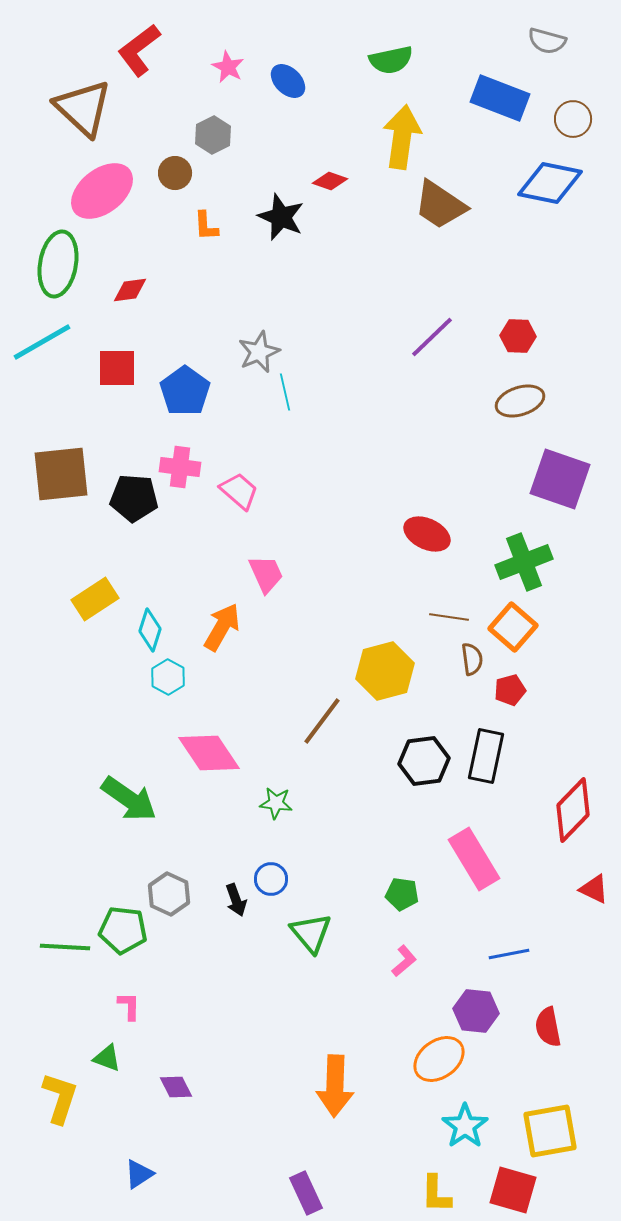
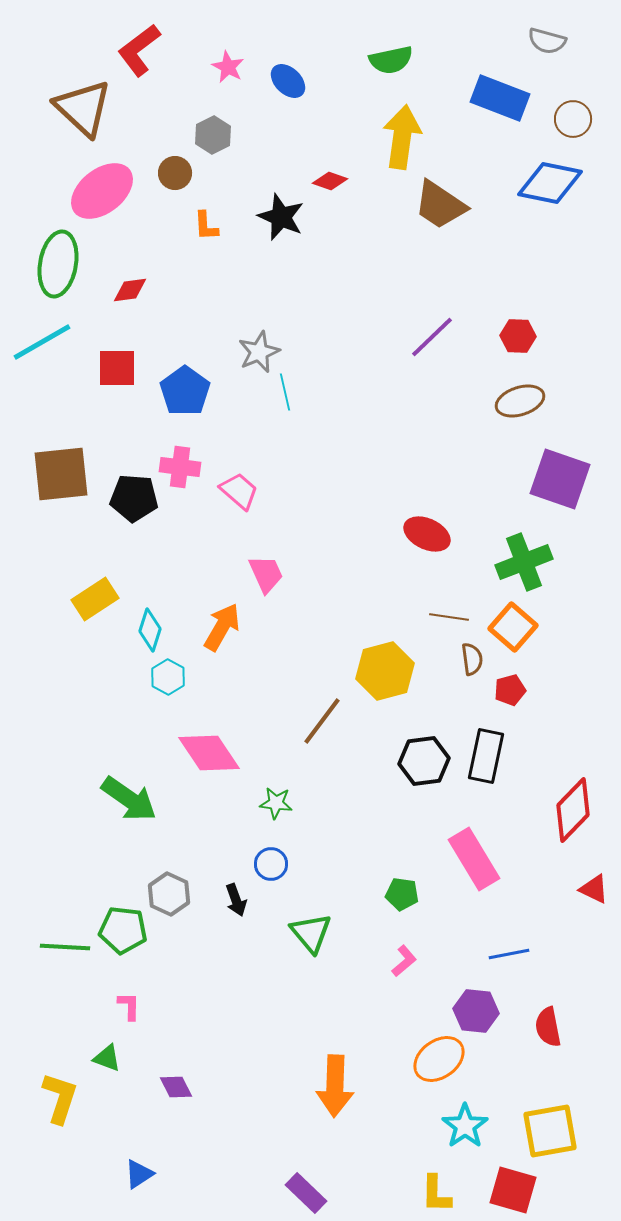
blue circle at (271, 879): moved 15 px up
purple rectangle at (306, 1193): rotated 21 degrees counterclockwise
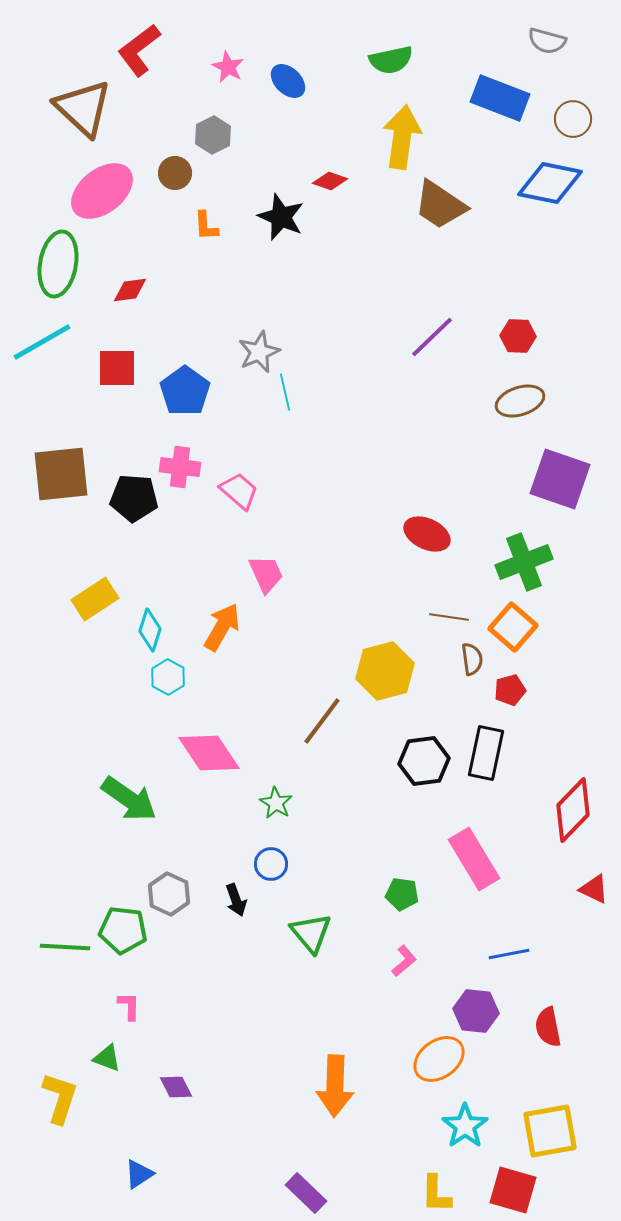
black rectangle at (486, 756): moved 3 px up
green star at (276, 803): rotated 24 degrees clockwise
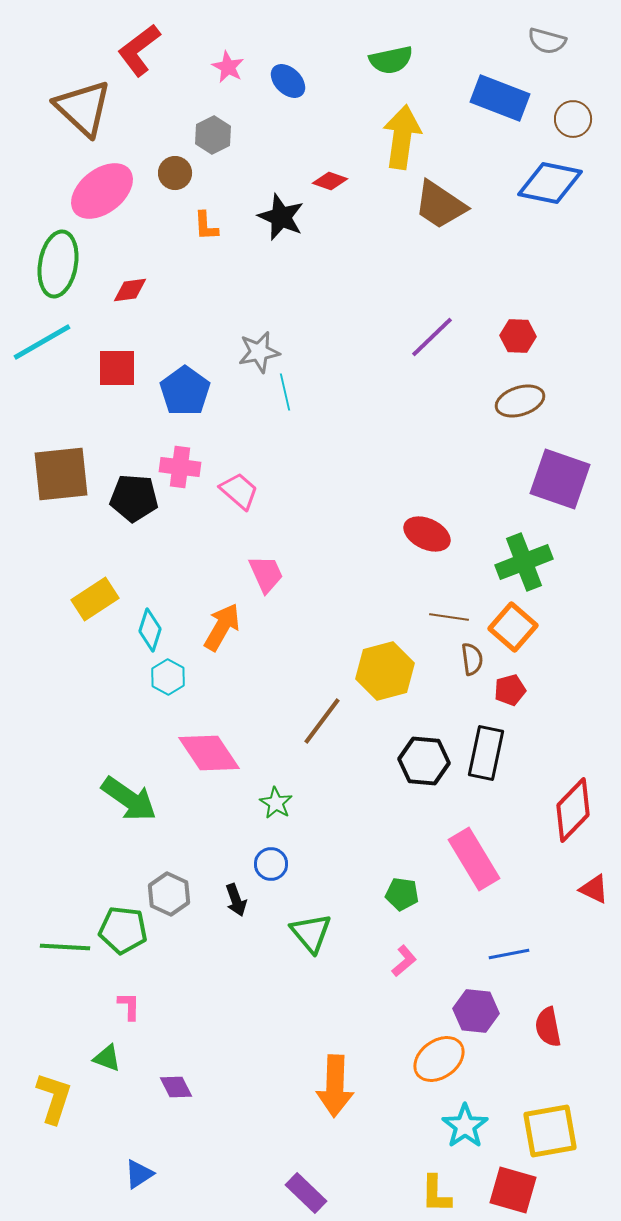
gray star at (259, 352): rotated 12 degrees clockwise
black hexagon at (424, 761): rotated 12 degrees clockwise
yellow L-shape at (60, 1098): moved 6 px left
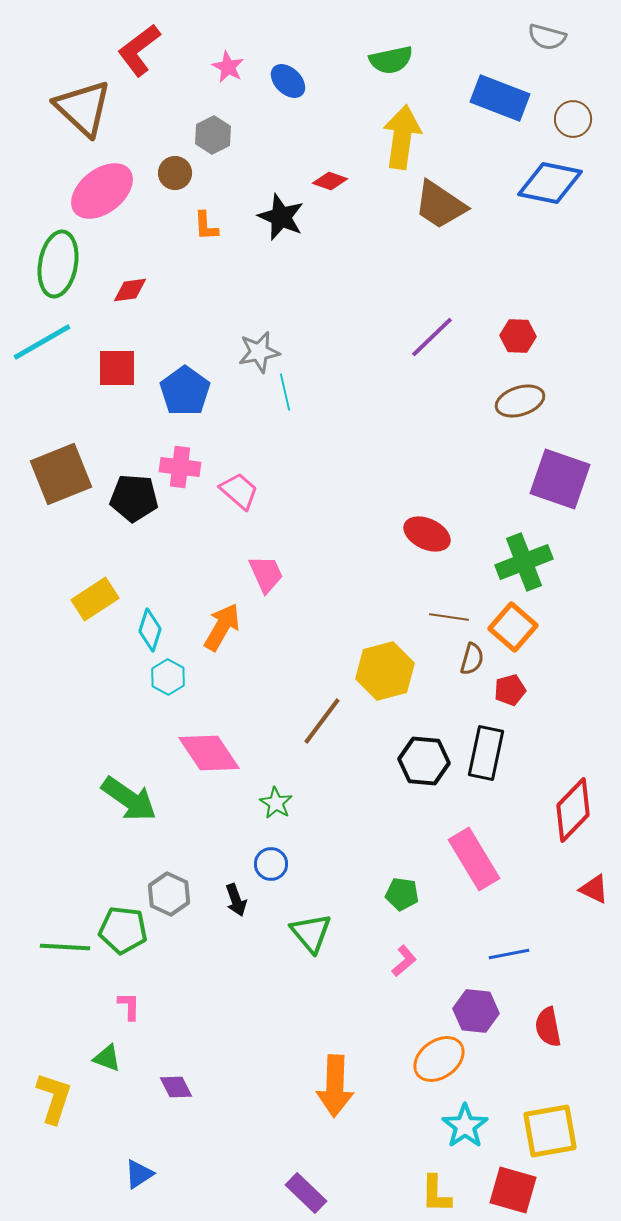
gray semicircle at (547, 41): moved 4 px up
brown square at (61, 474): rotated 16 degrees counterclockwise
brown semicircle at (472, 659): rotated 24 degrees clockwise
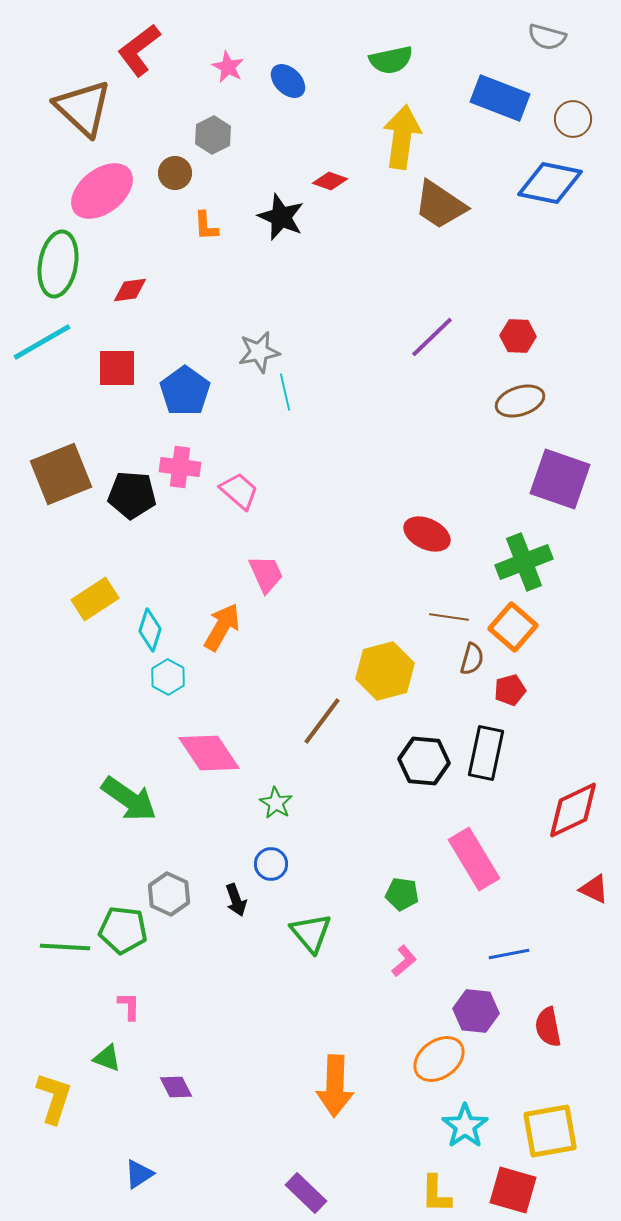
black pentagon at (134, 498): moved 2 px left, 3 px up
red diamond at (573, 810): rotated 20 degrees clockwise
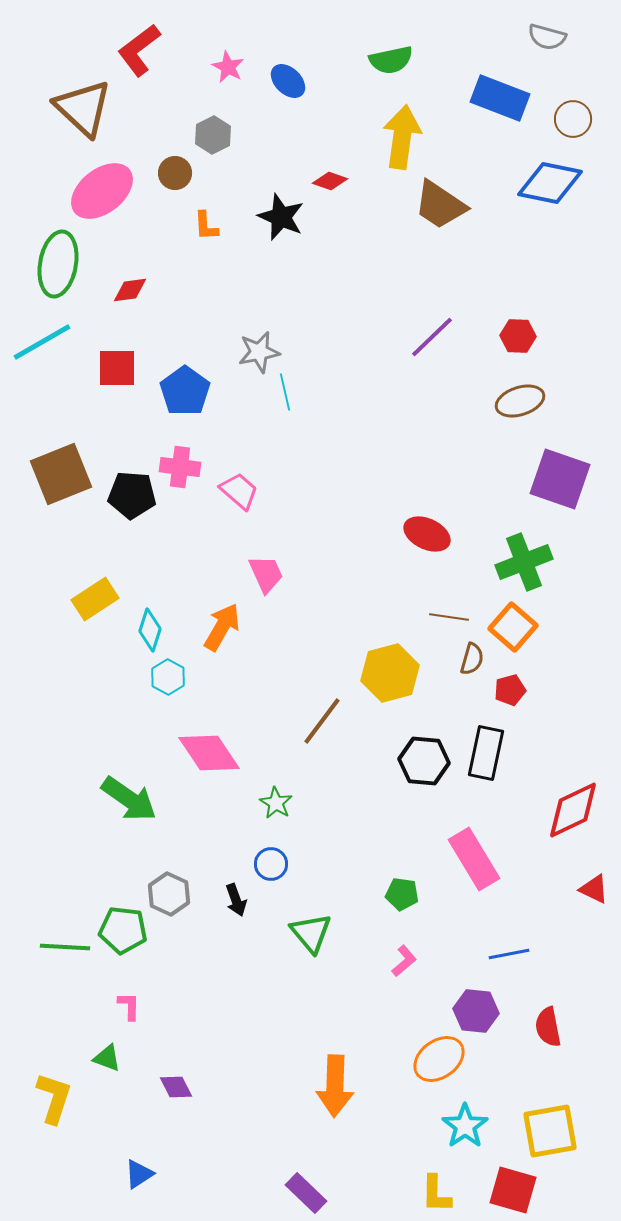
yellow hexagon at (385, 671): moved 5 px right, 2 px down
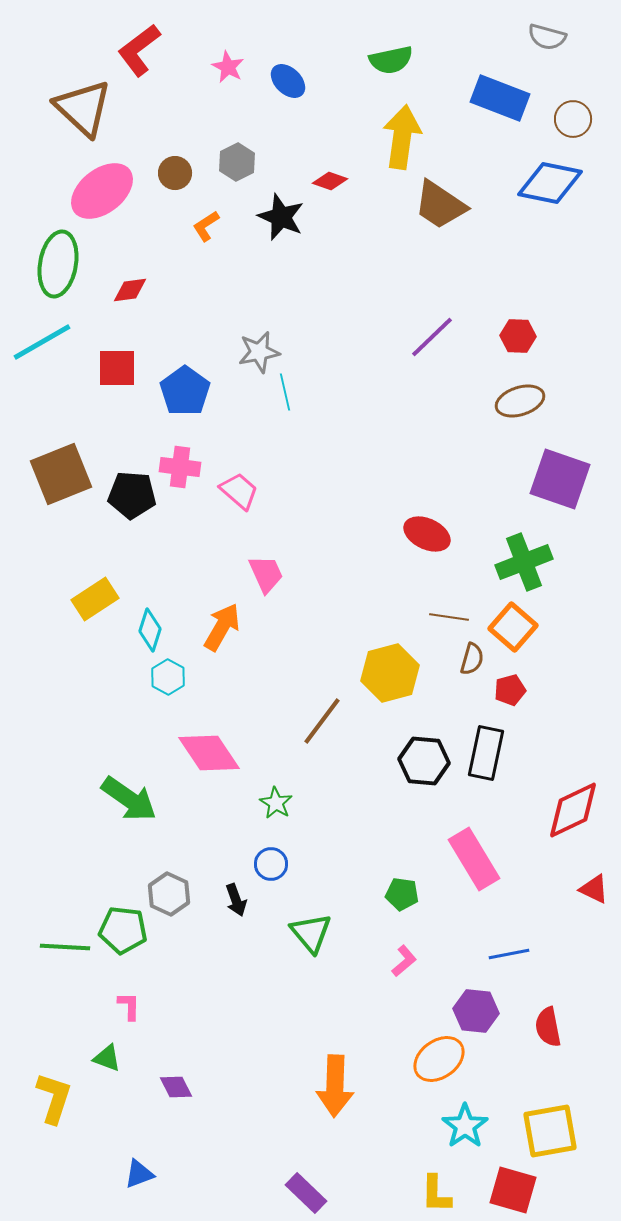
gray hexagon at (213, 135): moved 24 px right, 27 px down
orange L-shape at (206, 226): rotated 60 degrees clockwise
blue triangle at (139, 1174): rotated 12 degrees clockwise
